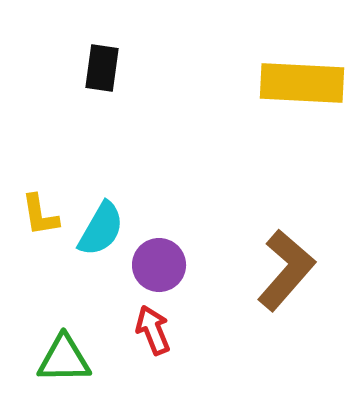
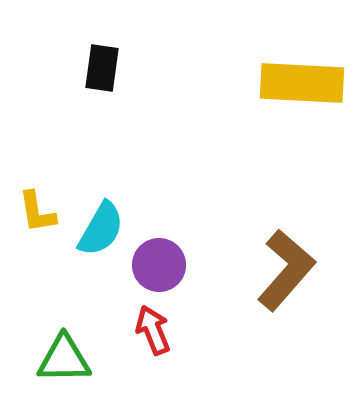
yellow L-shape: moved 3 px left, 3 px up
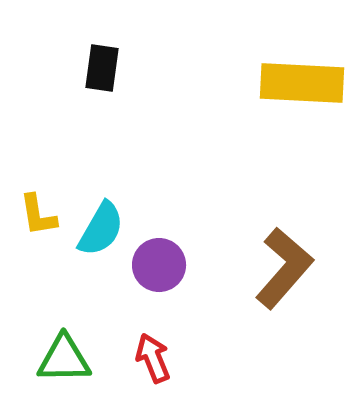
yellow L-shape: moved 1 px right, 3 px down
brown L-shape: moved 2 px left, 2 px up
red arrow: moved 28 px down
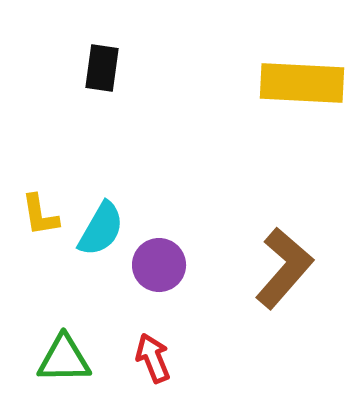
yellow L-shape: moved 2 px right
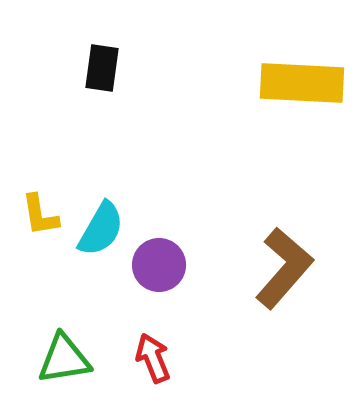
green triangle: rotated 8 degrees counterclockwise
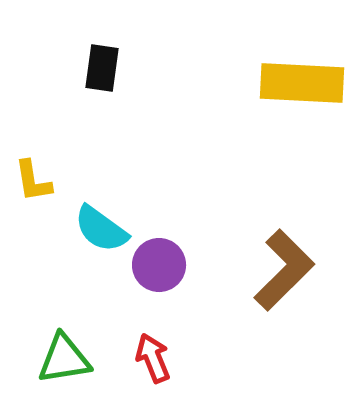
yellow L-shape: moved 7 px left, 34 px up
cyan semicircle: rotated 96 degrees clockwise
brown L-shape: moved 2 px down; rotated 4 degrees clockwise
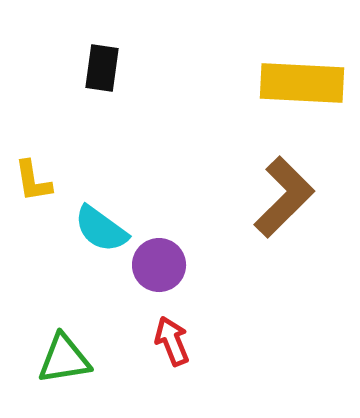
brown L-shape: moved 73 px up
red arrow: moved 19 px right, 17 px up
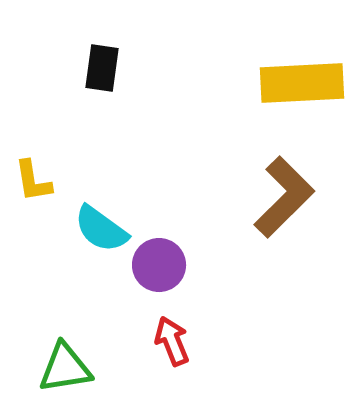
yellow rectangle: rotated 6 degrees counterclockwise
green triangle: moved 1 px right, 9 px down
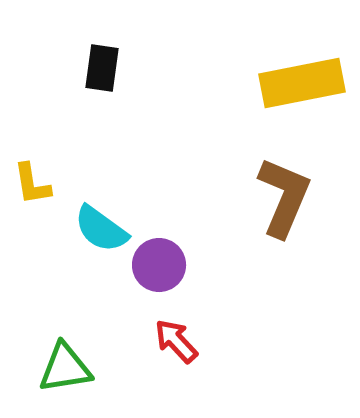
yellow rectangle: rotated 8 degrees counterclockwise
yellow L-shape: moved 1 px left, 3 px down
brown L-shape: rotated 22 degrees counterclockwise
red arrow: moved 4 px right; rotated 21 degrees counterclockwise
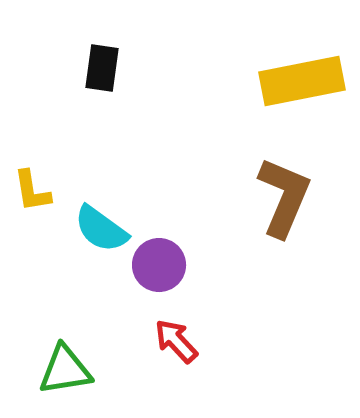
yellow rectangle: moved 2 px up
yellow L-shape: moved 7 px down
green triangle: moved 2 px down
